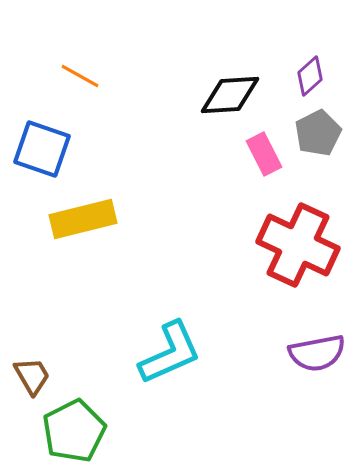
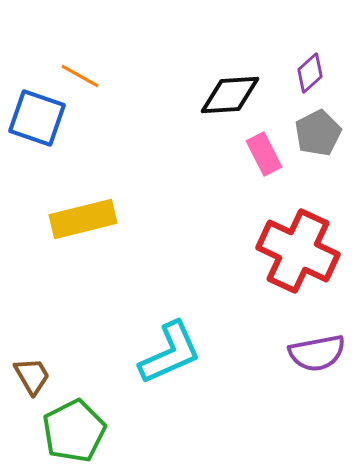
purple diamond: moved 3 px up
blue square: moved 5 px left, 31 px up
red cross: moved 6 px down
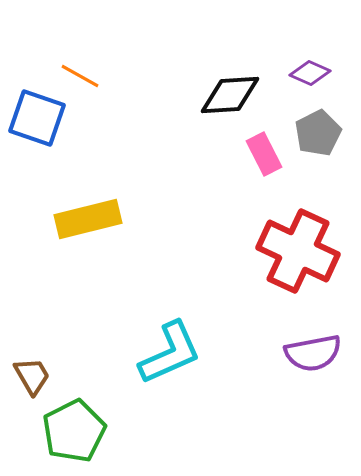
purple diamond: rotated 66 degrees clockwise
yellow rectangle: moved 5 px right
purple semicircle: moved 4 px left
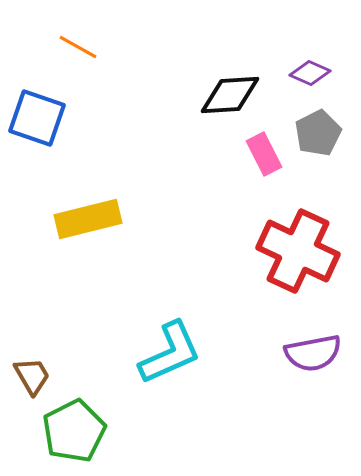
orange line: moved 2 px left, 29 px up
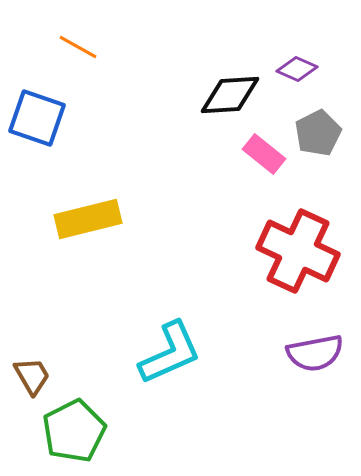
purple diamond: moved 13 px left, 4 px up
pink rectangle: rotated 24 degrees counterclockwise
purple semicircle: moved 2 px right
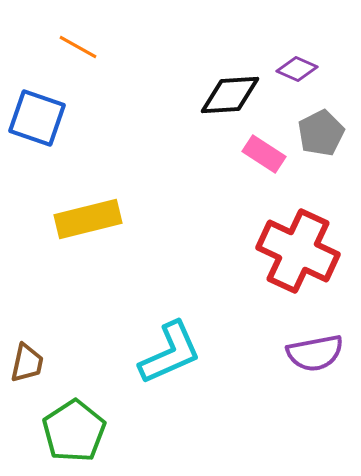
gray pentagon: moved 3 px right
pink rectangle: rotated 6 degrees counterclockwise
brown trapezoid: moved 5 px left, 13 px up; rotated 42 degrees clockwise
green pentagon: rotated 6 degrees counterclockwise
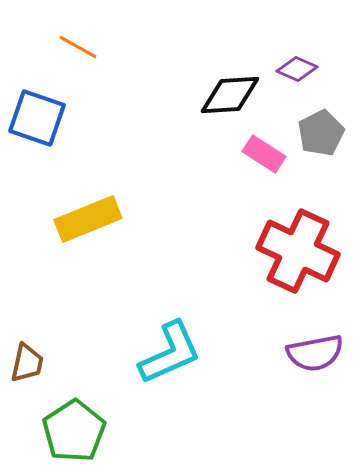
yellow rectangle: rotated 8 degrees counterclockwise
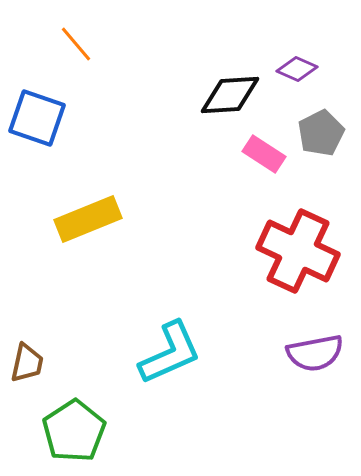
orange line: moved 2 px left, 3 px up; rotated 21 degrees clockwise
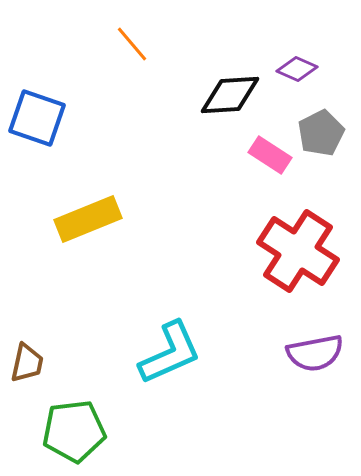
orange line: moved 56 px right
pink rectangle: moved 6 px right, 1 px down
red cross: rotated 8 degrees clockwise
green pentagon: rotated 26 degrees clockwise
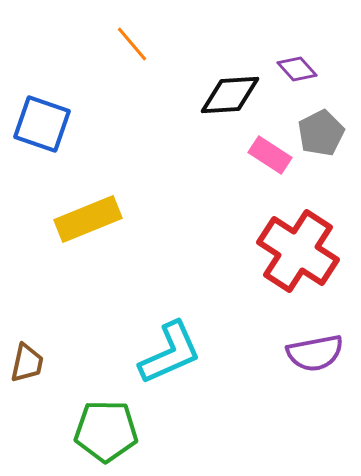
purple diamond: rotated 24 degrees clockwise
blue square: moved 5 px right, 6 px down
green pentagon: moved 32 px right; rotated 8 degrees clockwise
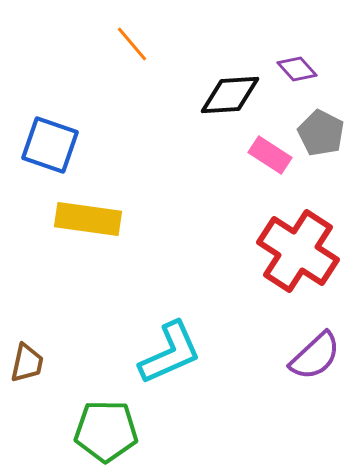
blue square: moved 8 px right, 21 px down
gray pentagon: rotated 18 degrees counterclockwise
yellow rectangle: rotated 30 degrees clockwise
purple semicircle: moved 3 px down; rotated 32 degrees counterclockwise
